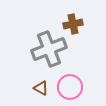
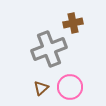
brown cross: moved 1 px up
brown triangle: rotated 49 degrees clockwise
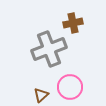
brown triangle: moved 7 px down
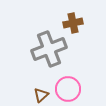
pink circle: moved 2 px left, 2 px down
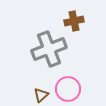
brown cross: moved 1 px right, 2 px up
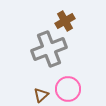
brown cross: moved 9 px left; rotated 18 degrees counterclockwise
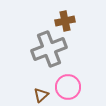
brown cross: rotated 18 degrees clockwise
pink circle: moved 2 px up
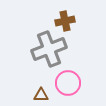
pink circle: moved 4 px up
brown triangle: rotated 42 degrees clockwise
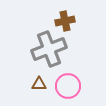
pink circle: moved 3 px down
brown triangle: moved 2 px left, 11 px up
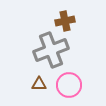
gray cross: moved 2 px right, 1 px down
pink circle: moved 1 px right, 1 px up
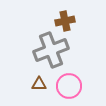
pink circle: moved 1 px down
